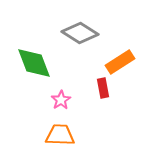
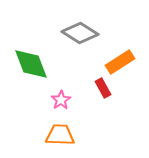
green diamond: moved 3 px left, 1 px down
red rectangle: rotated 18 degrees counterclockwise
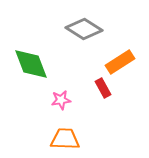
gray diamond: moved 4 px right, 4 px up
pink star: rotated 24 degrees clockwise
orange trapezoid: moved 5 px right, 4 px down
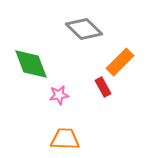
gray diamond: rotated 12 degrees clockwise
orange rectangle: rotated 12 degrees counterclockwise
red rectangle: moved 1 px up
pink star: moved 2 px left, 5 px up
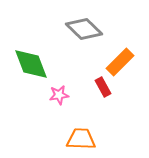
orange trapezoid: moved 16 px right
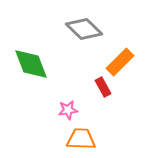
pink star: moved 9 px right, 15 px down
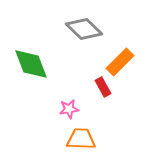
pink star: moved 1 px right, 1 px up
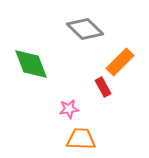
gray diamond: moved 1 px right
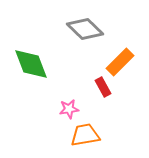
orange trapezoid: moved 4 px right, 4 px up; rotated 12 degrees counterclockwise
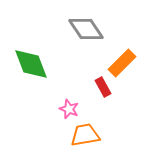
gray diamond: moved 1 px right; rotated 12 degrees clockwise
orange rectangle: moved 2 px right, 1 px down
pink star: rotated 30 degrees clockwise
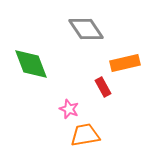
orange rectangle: moved 3 px right; rotated 32 degrees clockwise
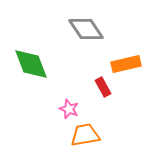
orange rectangle: moved 1 px right, 1 px down
